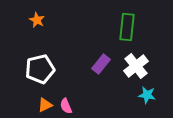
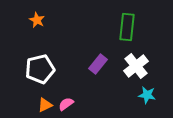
purple rectangle: moved 3 px left
pink semicircle: moved 2 px up; rotated 77 degrees clockwise
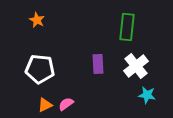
purple rectangle: rotated 42 degrees counterclockwise
white pentagon: rotated 20 degrees clockwise
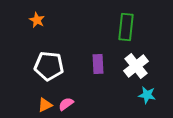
green rectangle: moved 1 px left
white pentagon: moved 9 px right, 3 px up
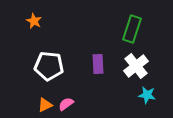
orange star: moved 3 px left, 1 px down
green rectangle: moved 6 px right, 2 px down; rotated 12 degrees clockwise
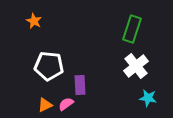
purple rectangle: moved 18 px left, 21 px down
cyan star: moved 1 px right, 3 px down
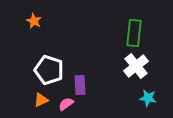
green rectangle: moved 2 px right, 4 px down; rotated 12 degrees counterclockwise
white pentagon: moved 4 px down; rotated 12 degrees clockwise
orange triangle: moved 4 px left, 5 px up
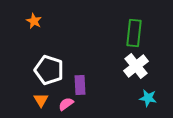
orange triangle: rotated 35 degrees counterclockwise
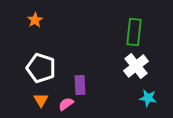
orange star: moved 1 px right, 1 px up; rotated 14 degrees clockwise
green rectangle: moved 1 px up
white pentagon: moved 8 px left, 2 px up
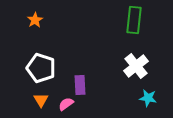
green rectangle: moved 12 px up
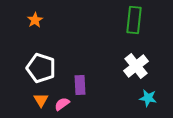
pink semicircle: moved 4 px left
